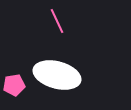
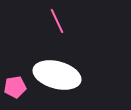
pink pentagon: moved 1 px right, 2 px down
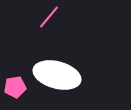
pink line: moved 8 px left, 4 px up; rotated 65 degrees clockwise
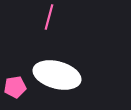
pink line: rotated 25 degrees counterclockwise
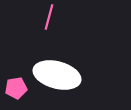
pink pentagon: moved 1 px right, 1 px down
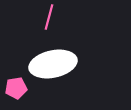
white ellipse: moved 4 px left, 11 px up; rotated 27 degrees counterclockwise
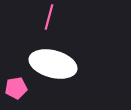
white ellipse: rotated 27 degrees clockwise
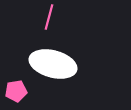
pink pentagon: moved 3 px down
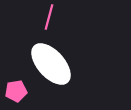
white ellipse: moved 2 px left; rotated 33 degrees clockwise
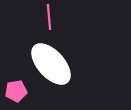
pink line: rotated 20 degrees counterclockwise
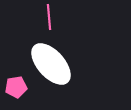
pink pentagon: moved 4 px up
